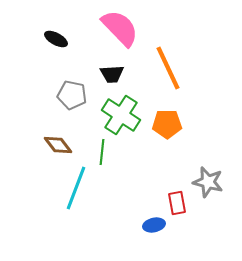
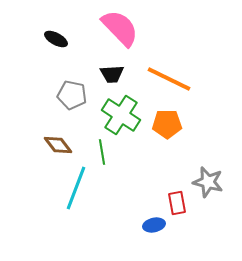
orange line: moved 1 px right, 11 px down; rotated 39 degrees counterclockwise
green line: rotated 15 degrees counterclockwise
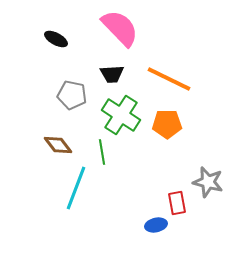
blue ellipse: moved 2 px right
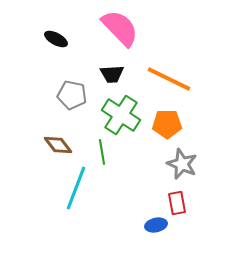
gray star: moved 26 px left, 18 px up; rotated 8 degrees clockwise
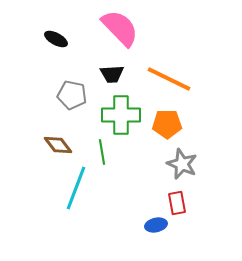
green cross: rotated 33 degrees counterclockwise
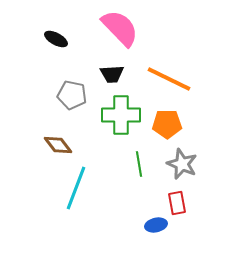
green line: moved 37 px right, 12 px down
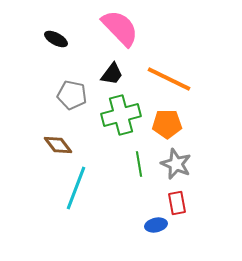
black trapezoid: rotated 50 degrees counterclockwise
green cross: rotated 15 degrees counterclockwise
gray star: moved 6 px left
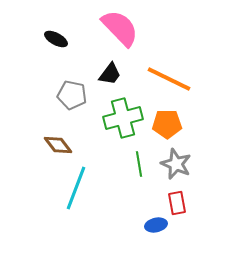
black trapezoid: moved 2 px left
green cross: moved 2 px right, 3 px down
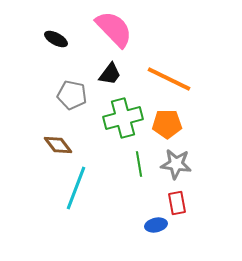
pink semicircle: moved 6 px left, 1 px down
gray star: rotated 16 degrees counterclockwise
